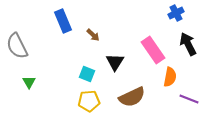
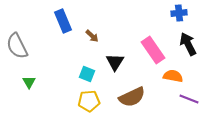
blue cross: moved 3 px right; rotated 21 degrees clockwise
brown arrow: moved 1 px left, 1 px down
orange semicircle: moved 3 px right, 1 px up; rotated 90 degrees counterclockwise
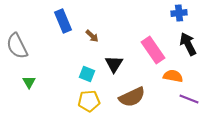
black triangle: moved 1 px left, 2 px down
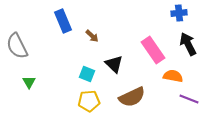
black triangle: rotated 18 degrees counterclockwise
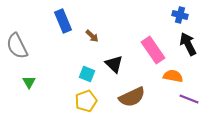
blue cross: moved 1 px right, 2 px down; rotated 21 degrees clockwise
yellow pentagon: moved 3 px left; rotated 15 degrees counterclockwise
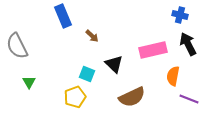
blue rectangle: moved 5 px up
pink rectangle: rotated 68 degrees counterclockwise
orange semicircle: rotated 90 degrees counterclockwise
yellow pentagon: moved 11 px left, 4 px up
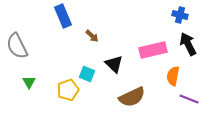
yellow pentagon: moved 7 px left, 7 px up
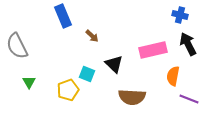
brown semicircle: rotated 28 degrees clockwise
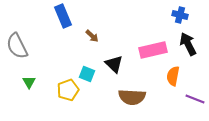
purple line: moved 6 px right
